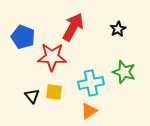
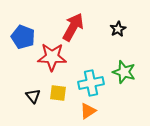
yellow square: moved 4 px right, 1 px down
black triangle: moved 1 px right
orange triangle: moved 1 px left
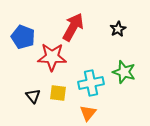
orange triangle: moved 2 px down; rotated 18 degrees counterclockwise
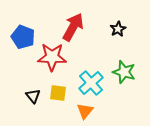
cyan cross: rotated 30 degrees counterclockwise
orange triangle: moved 3 px left, 2 px up
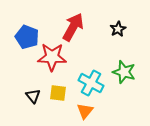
blue pentagon: moved 4 px right
cyan cross: rotated 20 degrees counterclockwise
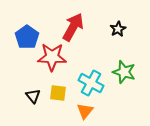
blue pentagon: rotated 15 degrees clockwise
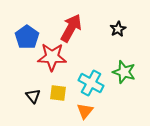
red arrow: moved 2 px left, 1 px down
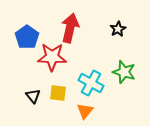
red arrow: moved 1 px left; rotated 16 degrees counterclockwise
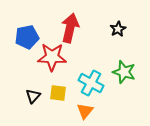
blue pentagon: rotated 25 degrees clockwise
black triangle: rotated 21 degrees clockwise
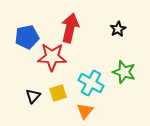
yellow square: rotated 24 degrees counterclockwise
